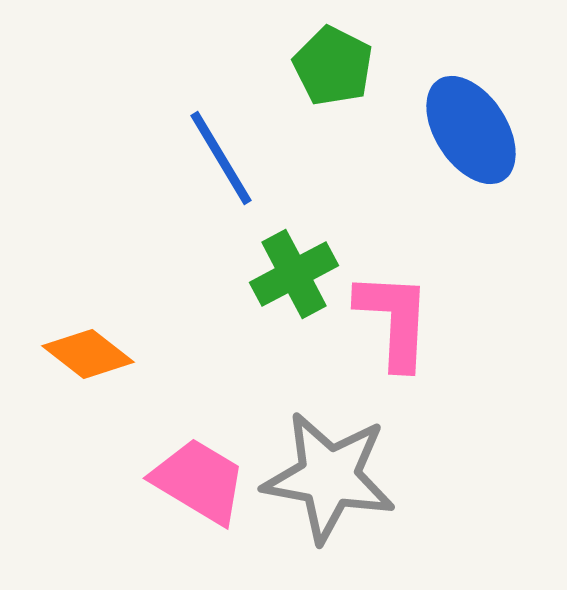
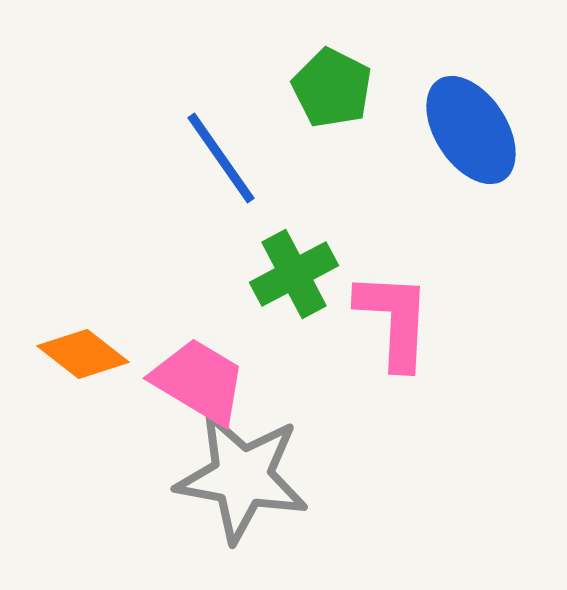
green pentagon: moved 1 px left, 22 px down
blue line: rotated 4 degrees counterclockwise
orange diamond: moved 5 px left
gray star: moved 87 px left
pink trapezoid: moved 100 px up
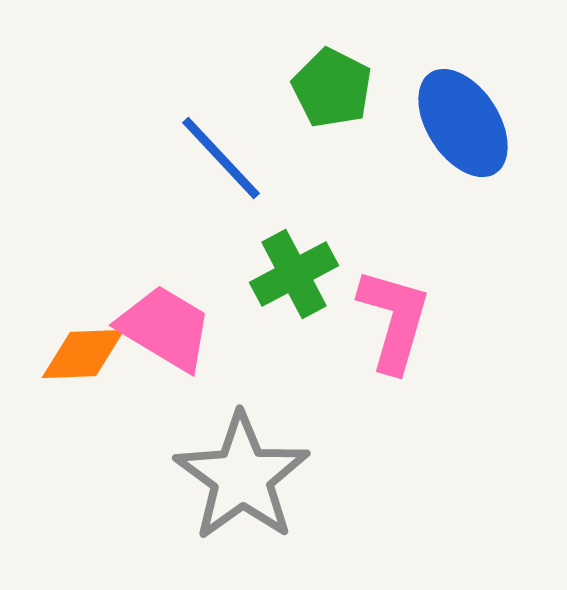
blue ellipse: moved 8 px left, 7 px up
blue line: rotated 8 degrees counterclockwise
pink L-shape: rotated 13 degrees clockwise
orange diamond: rotated 40 degrees counterclockwise
pink trapezoid: moved 34 px left, 53 px up
gray star: rotated 26 degrees clockwise
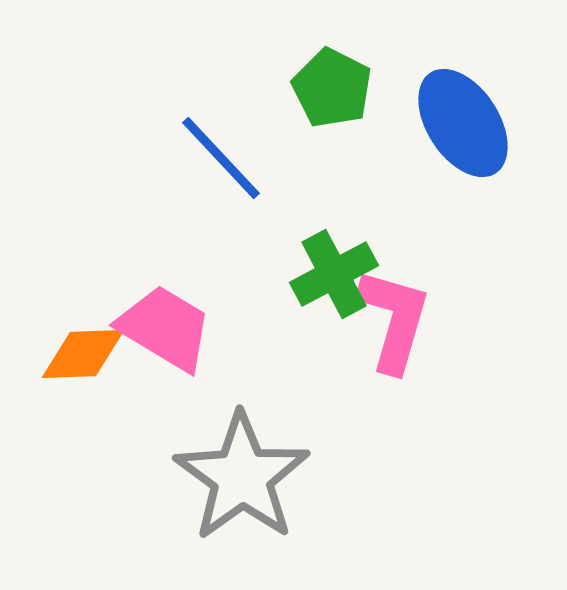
green cross: moved 40 px right
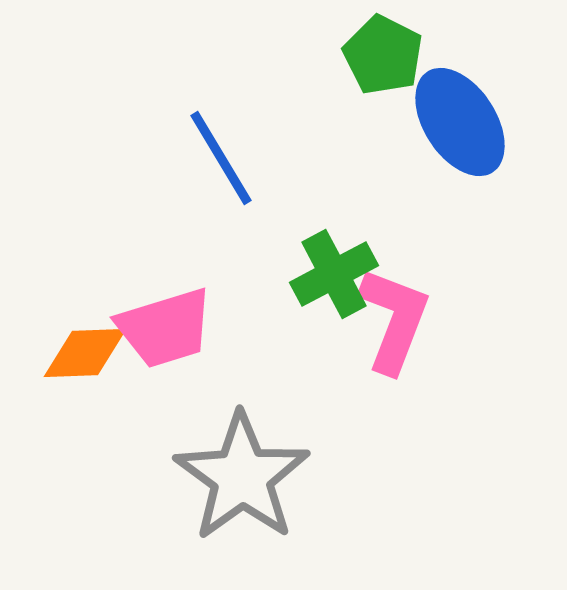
green pentagon: moved 51 px right, 33 px up
blue ellipse: moved 3 px left, 1 px up
blue line: rotated 12 degrees clockwise
pink L-shape: rotated 5 degrees clockwise
pink trapezoid: rotated 132 degrees clockwise
orange diamond: moved 2 px right, 1 px up
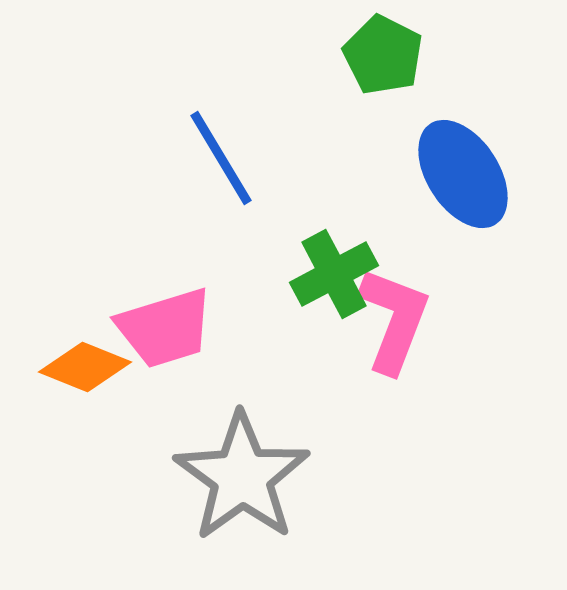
blue ellipse: moved 3 px right, 52 px down
orange diamond: moved 14 px down; rotated 24 degrees clockwise
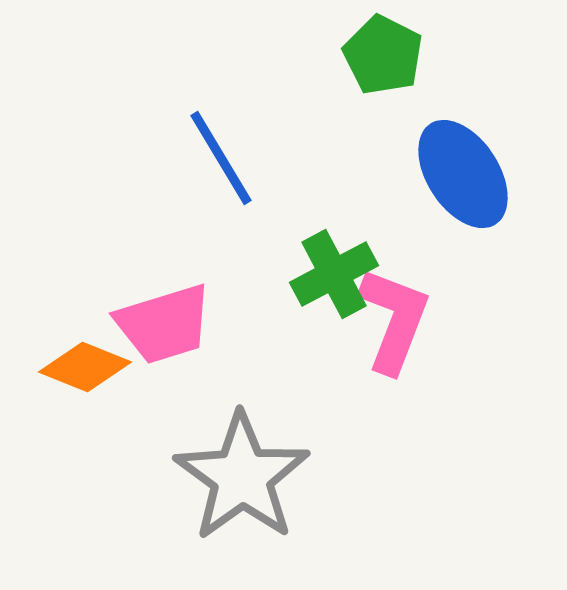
pink trapezoid: moved 1 px left, 4 px up
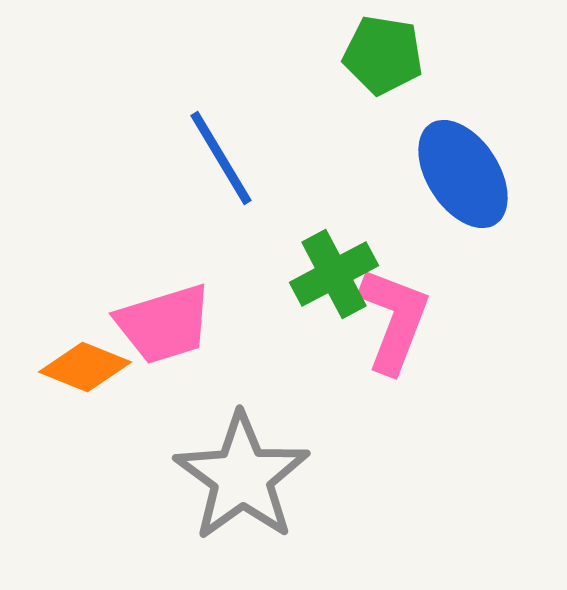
green pentagon: rotated 18 degrees counterclockwise
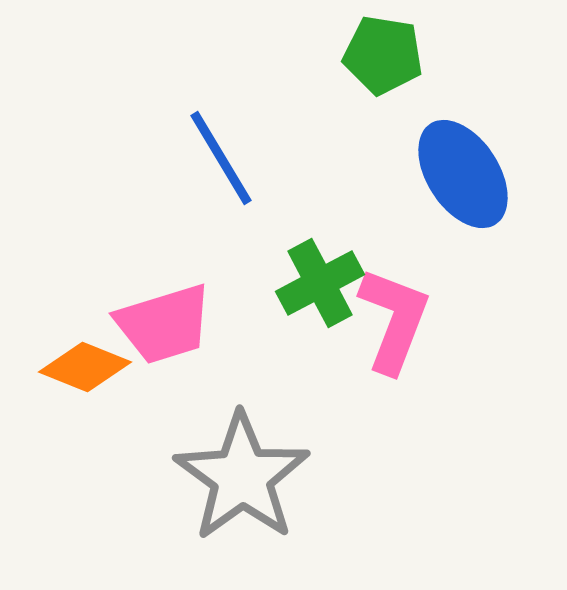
green cross: moved 14 px left, 9 px down
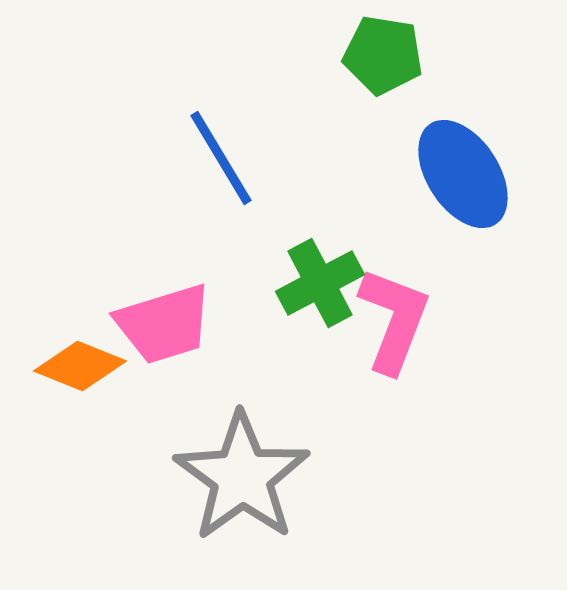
orange diamond: moved 5 px left, 1 px up
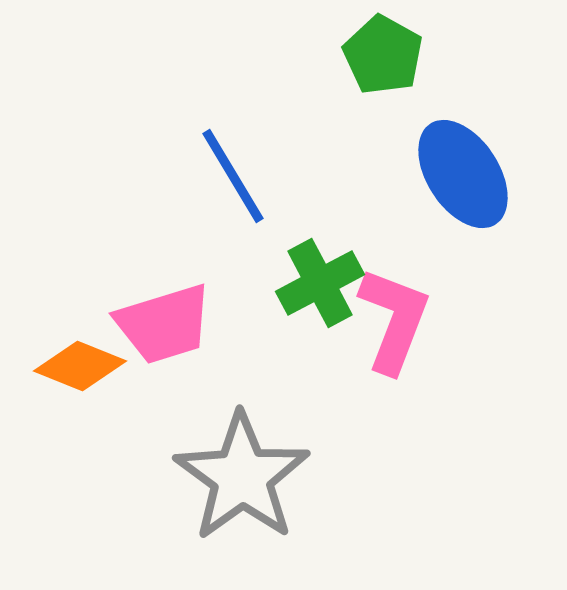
green pentagon: rotated 20 degrees clockwise
blue line: moved 12 px right, 18 px down
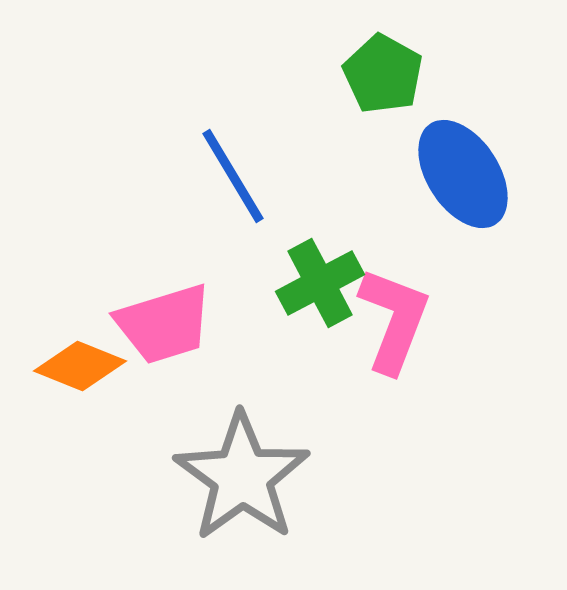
green pentagon: moved 19 px down
